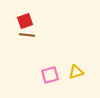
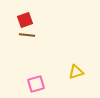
red square: moved 1 px up
pink square: moved 14 px left, 9 px down
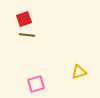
red square: moved 1 px left, 1 px up
yellow triangle: moved 3 px right
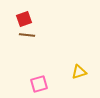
pink square: moved 3 px right
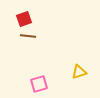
brown line: moved 1 px right, 1 px down
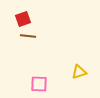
red square: moved 1 px left
pink square: rotated 18 degrees clockwise
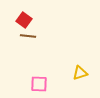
red square: moved 1 px right, 1 px down; rotated 35 degrees counterclockwise
yellow triangle: moved 1 px right, 1 px down
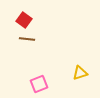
brown line: moved 1 px left, 3 px down
pink square: rotated 24 degrees counterclockwise
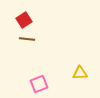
red square: rotated 21 degrees clockwise
yellow triangle: rotated 14 degrees clockwise
